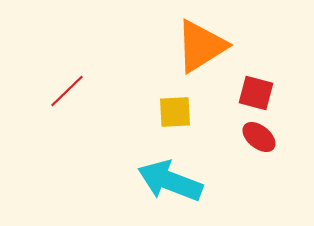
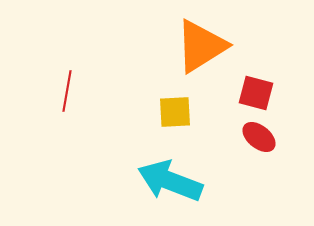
red line: rotated 36 degrees counterclockwise
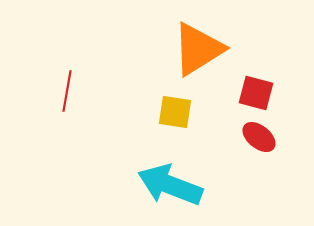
orange triangle: moved 3 px left, 3 px down
yellow square: rotated 12 degrees clockwise
cyan arrow: moved 4 px down
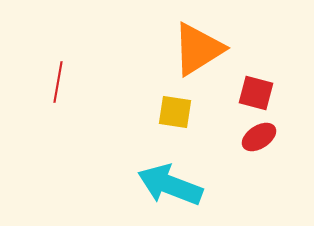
red line: moved 9 px left, 9 px up
red ellipse: rotated 72 degrees counterclockwise
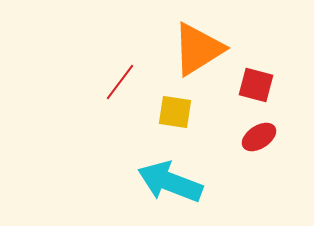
red line: moved 62 px right; rotated 27 degrees clockwise
red square: moved 8 px up
cyan arrow: moved 3 px up
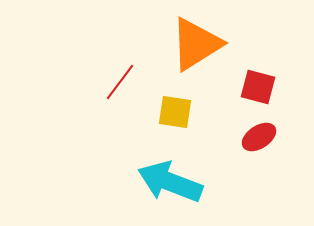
orange triangle: moved 2 px left, 5 px up
red square: moved 2 px right, 2 px down
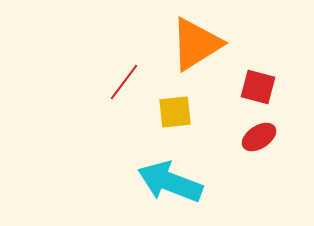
red line: moved 4 px right
yellow square: rotated 15 degrees counterclockwise
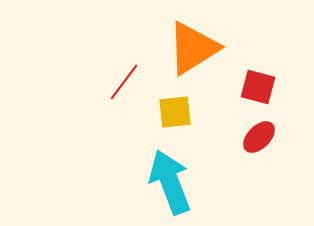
orange triangle: moved 3 px left, 4 px down
red ellipse: rotated 12 degrees counterclockwise
cyan arrow: rotated 48 degrees clockwise
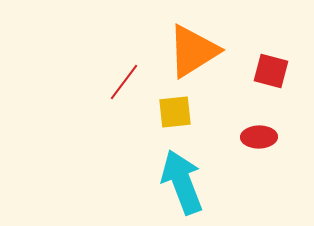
orange triangle: moved 3 px down
red square: moved 13 px right, 16 px up
red ellipse: rotated 44 degrees clockwise
cyan arrow: moved 12 px right
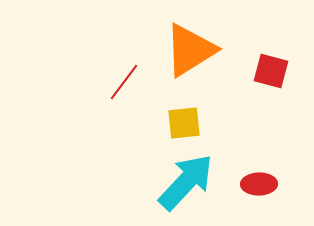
orange triangle: moved 3 px left, 1 px up
yellow square: moved 9 px right, 11 px down
red ellipse: moved 47 px down
cyan arrow: moved 4 px right; rotated 64 degrees clockwise
